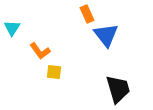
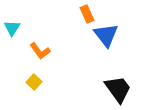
yellow square: moved 20 px left, 10 px down; rotated 35 degrees clockwise
black trapezoid: rotated 20 degrees counterclockwise
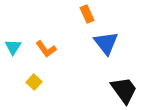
cyan triangle: moved 1 px right, 19 px down
blue triangle: moved 8 px down
orange L-shape: moved 6 px right, 2 px up
black trapezoid: moved 6 px right, 1 px down
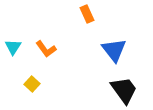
blue triangle: moved 8 px right, 7 px down
yellow square: moved 2 px left, 2 px down
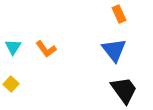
orange rectangle: moved 32 px right
yellow square: moved 21 px left
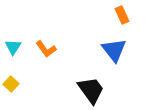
orange rectangle: moved 3 px right, 1 px down
black trapezoid: moved 33 px left
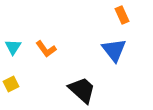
yellow square: rotated 21 degrees clockwise
black trapezoid: moved 9 px left; rotated 12 degrees counterclockwise
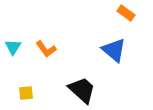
orange rectangle: moved 4 px right, 2 px up; rotated 30 degrees counterclockwise
blue triangle: rotated 12 degrees counterclockwise
yellow square: moved 15 px right, 9 px down; rotated 21 degrees clockwise
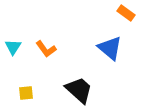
blue triangle: moved 4 px left, 2 px up
black trapezoid: moved 3 px left
